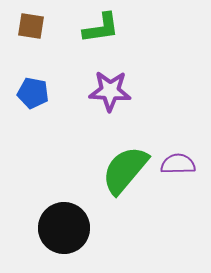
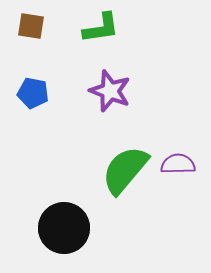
purple star: rotated 18 degrees clockwise
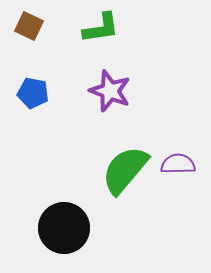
brown square: moved 2 px left; rotated 16 degrees clockwise
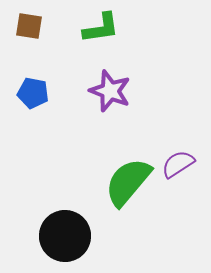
brown square: rotated 16 degrees counterclockwise
purple semicircle: rotated 32 degrees counterclockwise
green semicircle: moved 3 px right, 12 px down
black circle: moved 1 px right, 8 px down
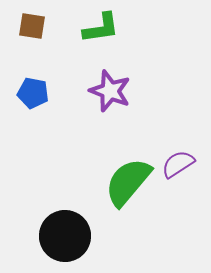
brown square: moved 3 px right
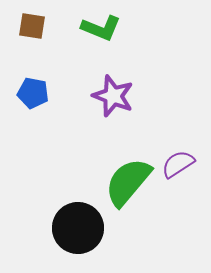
green L-shape: rotated 30 degrees clockwise
purple star: moved 3 px right, 5 px down
black circle: moved 13 px right, 8 px up
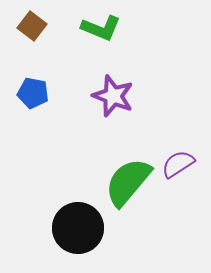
brown square: rotated 28 degrees clockwise
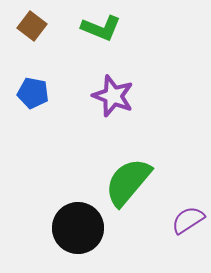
purple semicircle: moved 10 px right, 56 px down
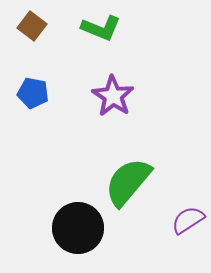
purple star: rotated 12 degrees clockwise
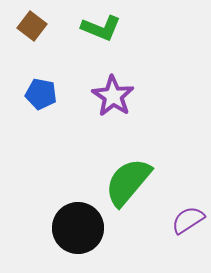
blue pentagon: moved 8 px right, 1 px down
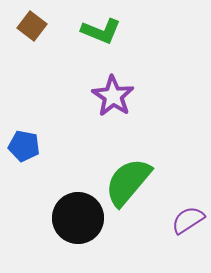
green L-shape: moved 3 px down
blue pentagon: moved 17 px left, 52 px down
black circle: moved 10 px up
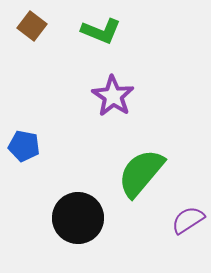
green semicircle: moved 13 px right, 9 px up
